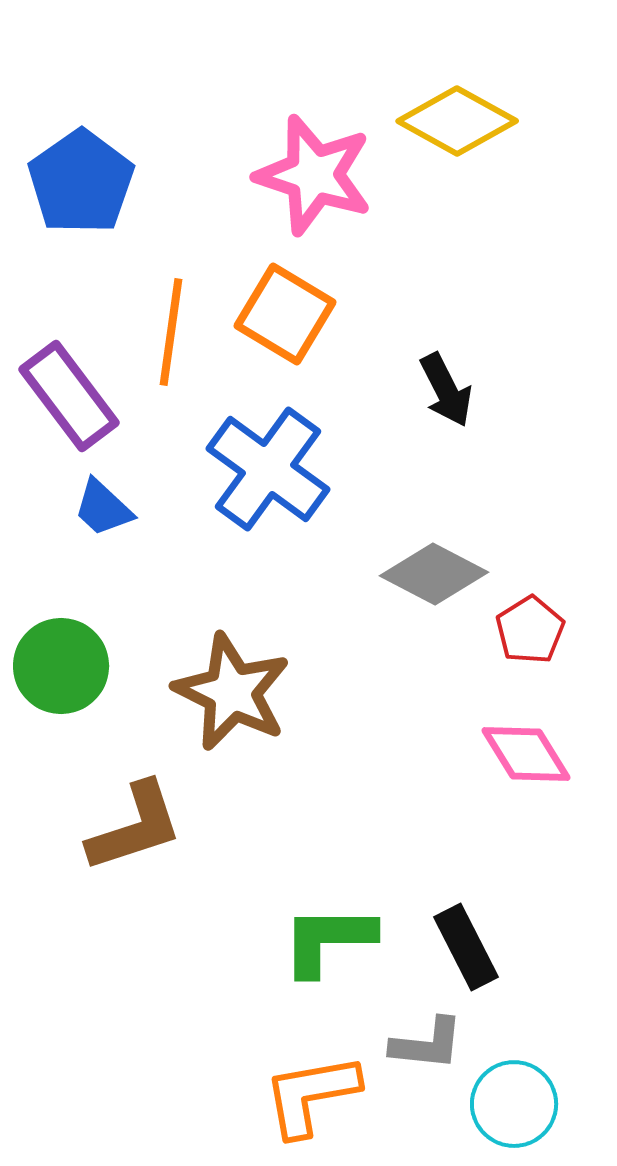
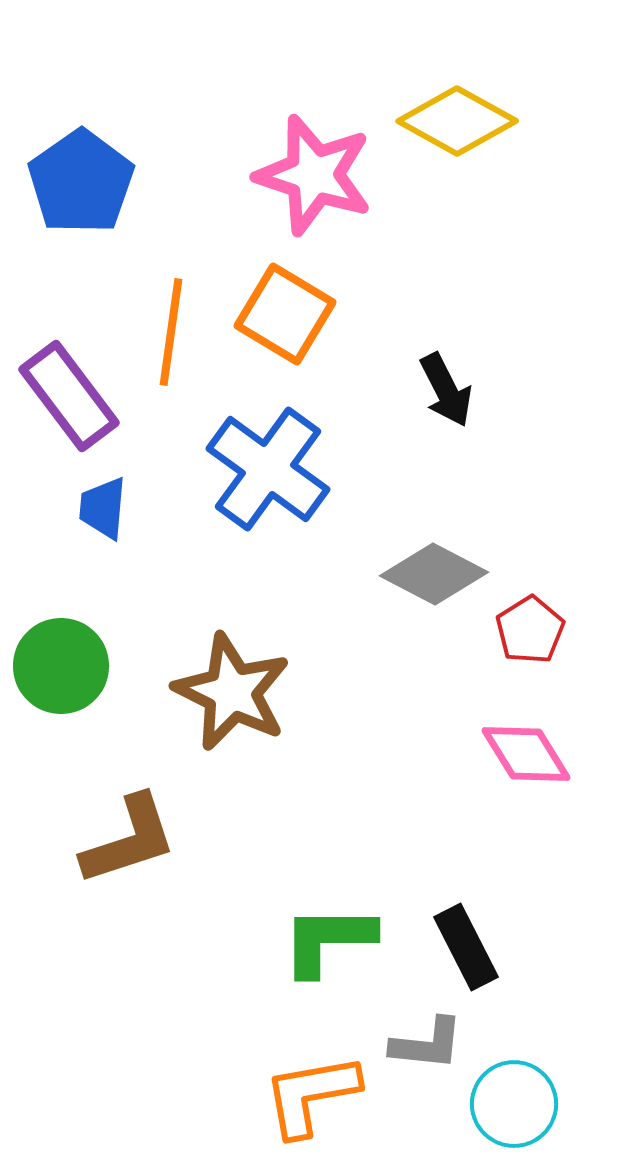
blue trapezoid: rotated 52 degrees clockwise
brown L-shape: moved 6 px left, 13 px down
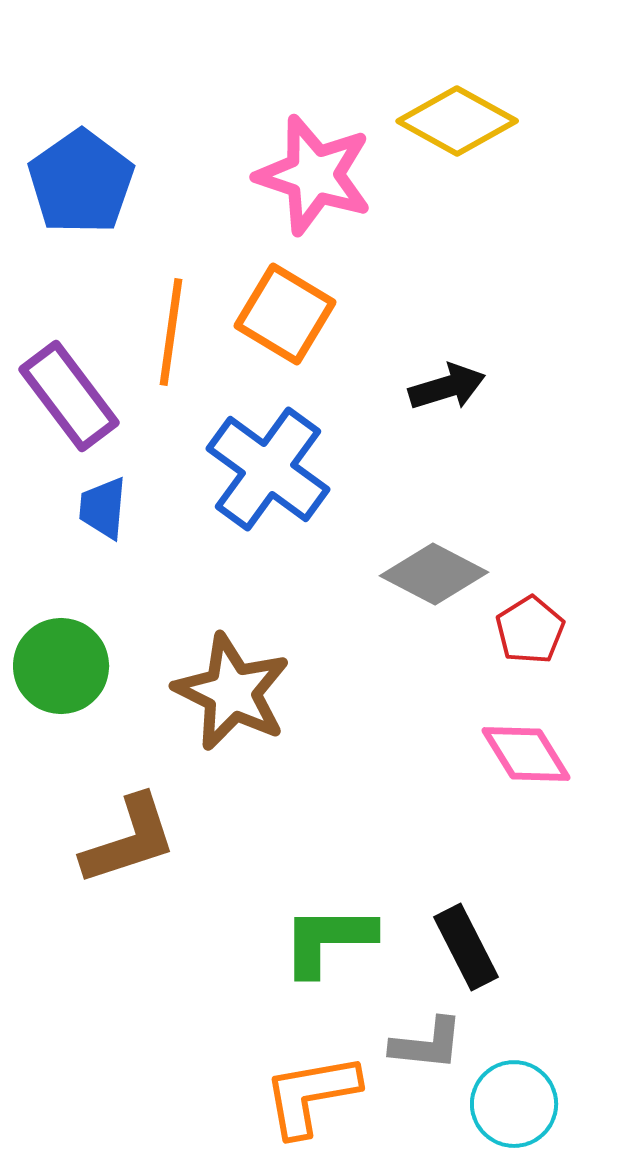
black arrow: moved 1 px right, 3 px up; rotated 80 degrees counterclockwise
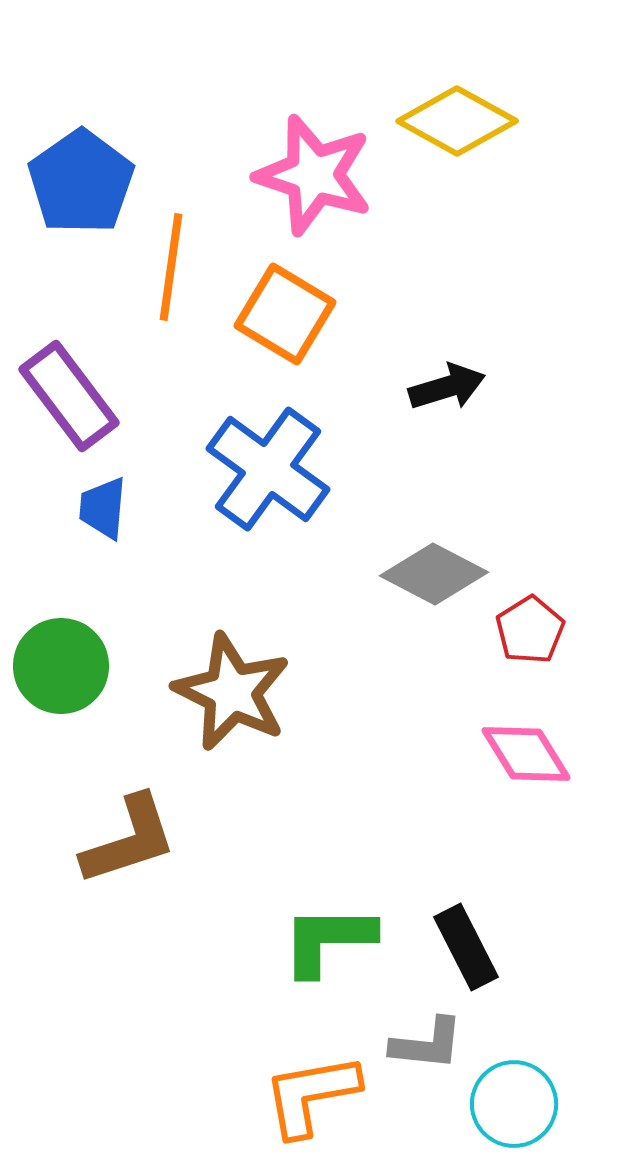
orange line: moved 65 px up
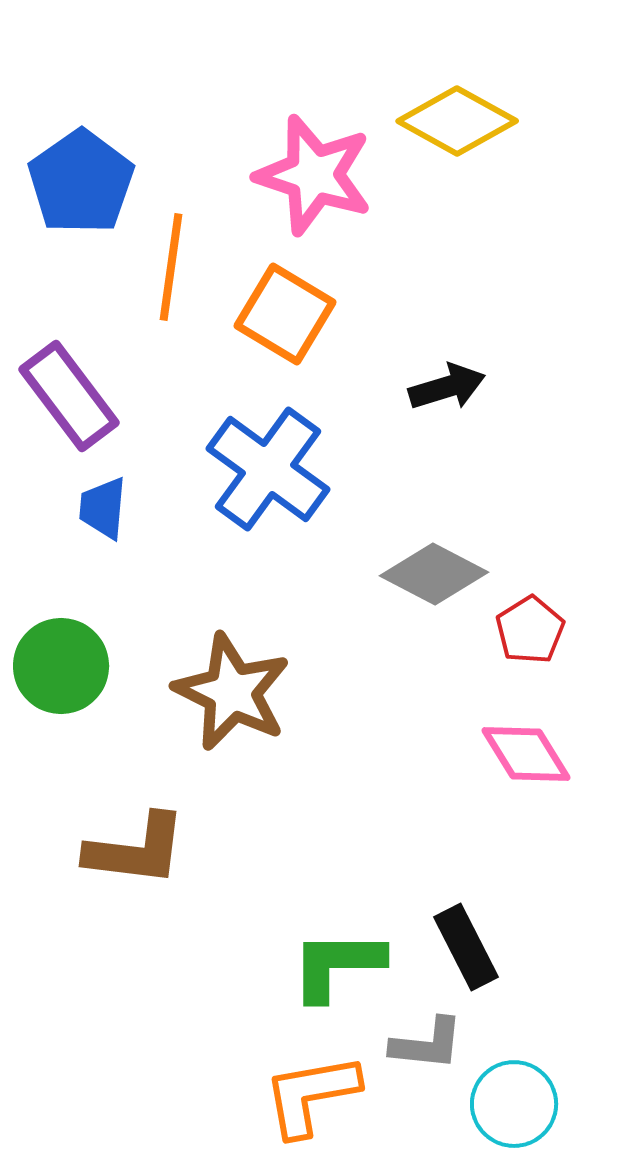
brown L-shape: moved 7 px right, 10 px down; rotated 25 degrees clockwise
green L-shape: moved 9 px right, 25 px down
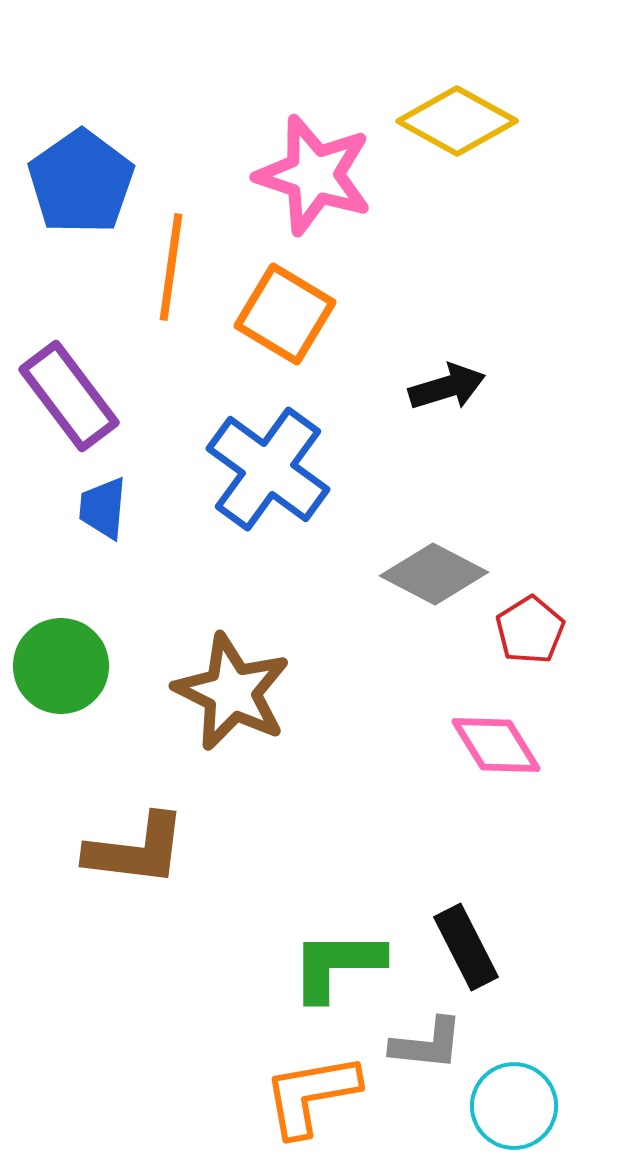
pink diamond: moved 30 px left, 9 px up
cyan circle: moved 2 px down
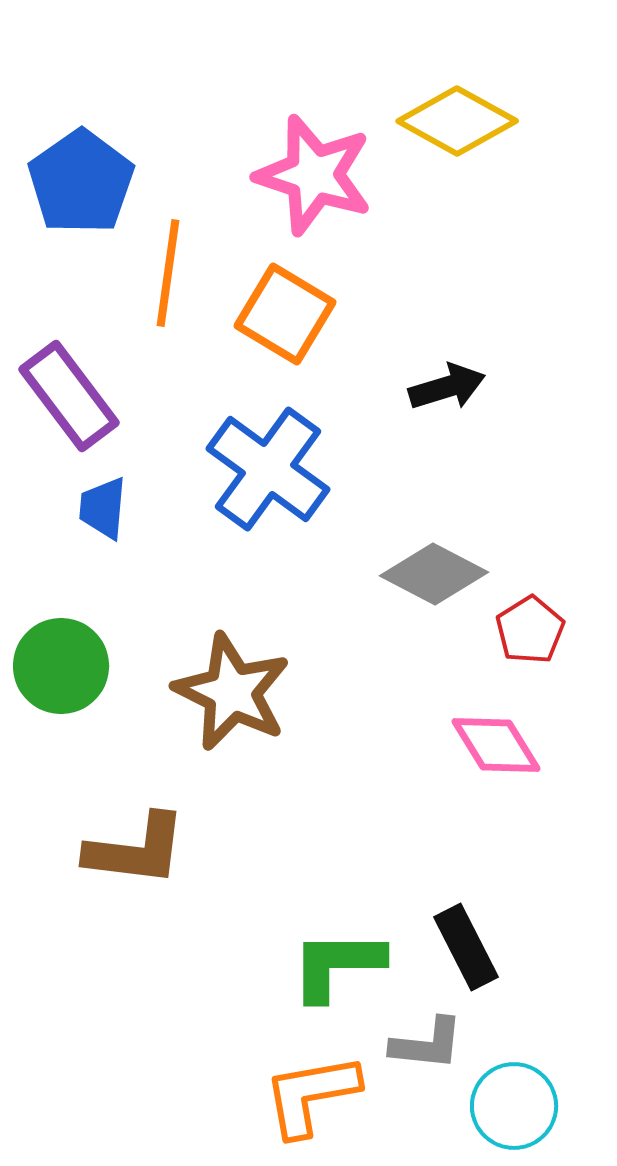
orange line: moved 3 px left, 6 px down
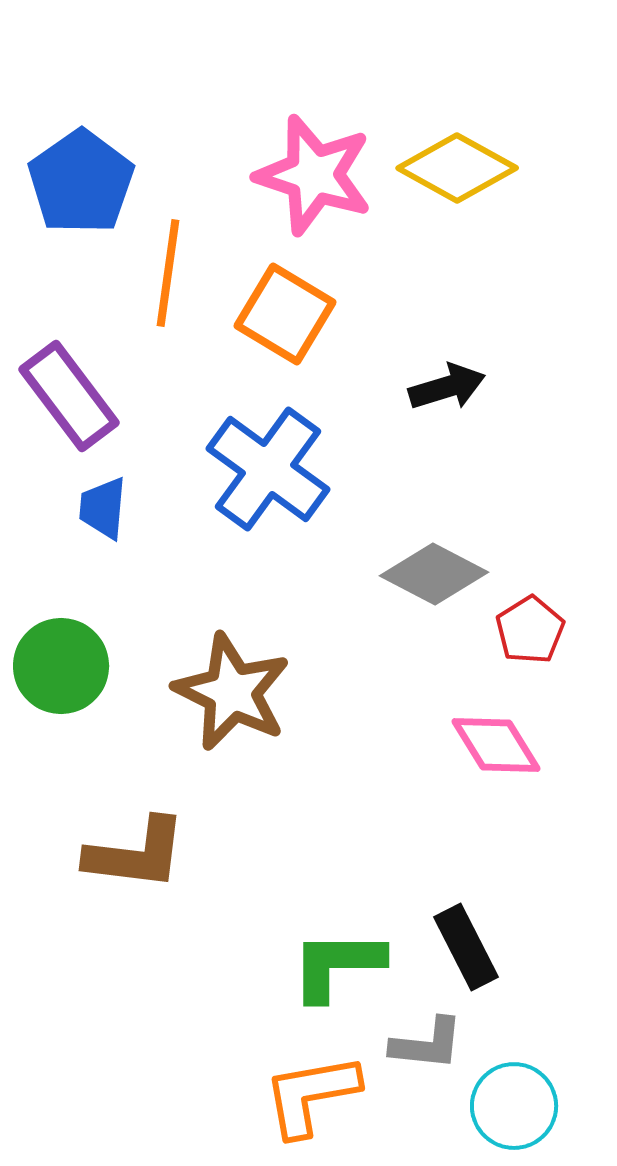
yellow diamond: moved 47 px down
brown L-shape: moved 4 px down
